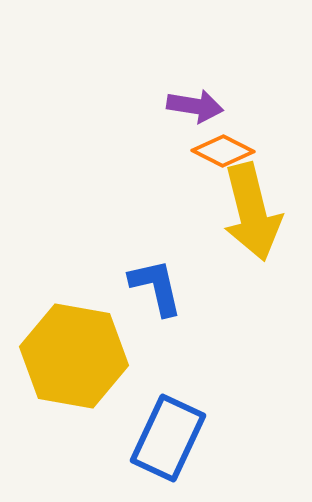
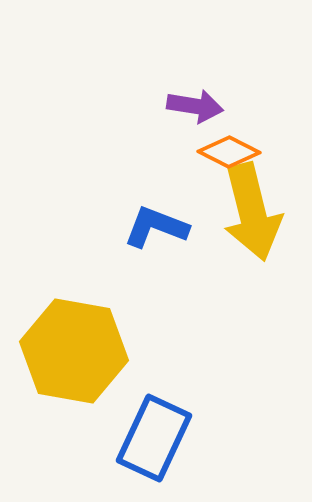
orange diamond: moved 6 px right, 1 px down
blue L-shape: moved 60 px up; rotated 56 degrees counterclockwise
yellow hexagon: moved 5 px up
blue rectangle: moved 14 px left
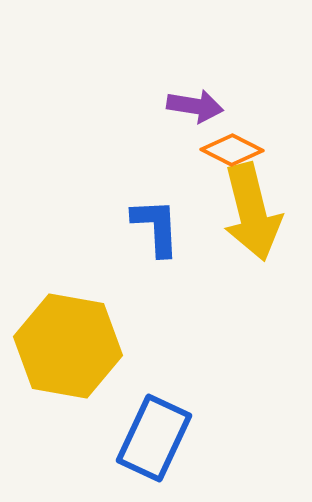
orange diamond: moved 3 px right, 2 px up
blue L-shape: rotated 66 degrees clockwise
yellow hexagon: moved 6 px left, 5 px up
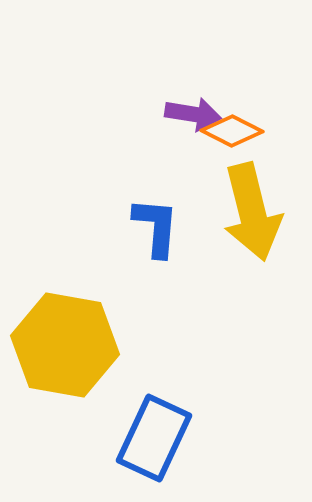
purple arrow: moved 2 px left, 8 px down
orange diamond: moved 19 px up
blue L-shape: rotated 8 degrees clockwise
yellow hexagon: moved 3 px left, 1 px up
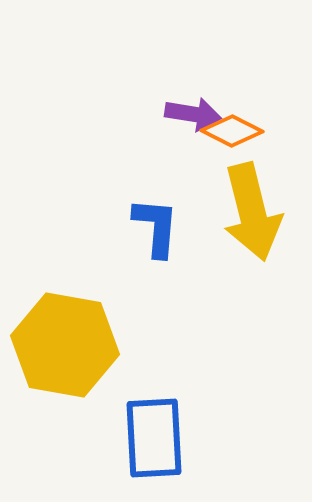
blue rectangle: rotated 28 degrees counterclockwise
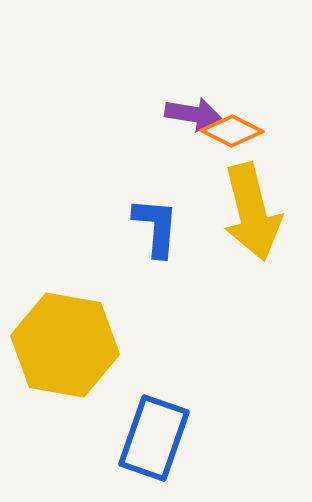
blue rectangle: rotated 22 degrees clockwise
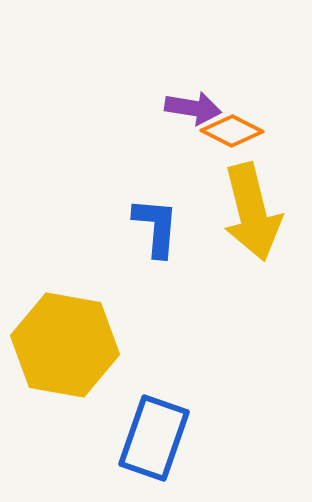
purple arrow: moved 6 px up
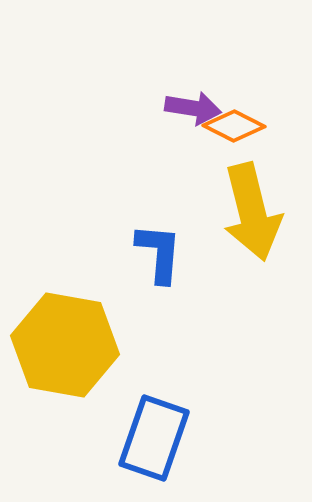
orange diamond: moved 2 px right, 5 px up
blue L-shape: moved 3 px right, 26 px down
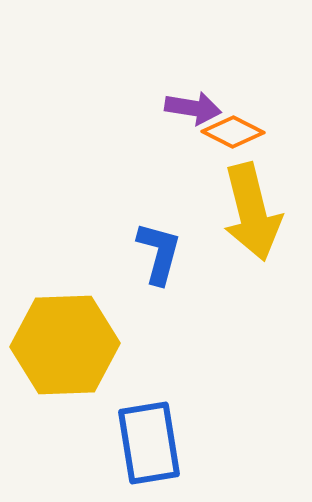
orange diamond: moved 1 px left, 6 px down
blue L-shape: rotated 10 degrees clockwise
yellow hexagon: rotated 12 degrees counterclockwise
blue rectangle: moved 5 px left, 5 px down; rotated 28 degrees counterclockwise
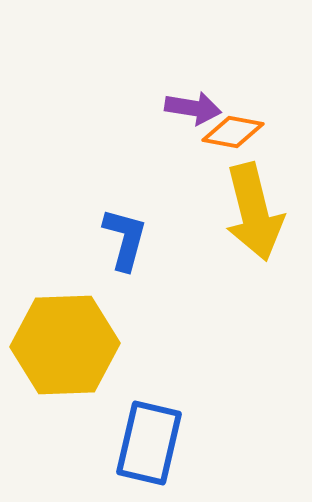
orange diamond: rotated 16 degrees counterclockwise
yellow arrow: moved 2 px right
blue L-shape: moved 34 px left, 14 px up
blue rectangle: rotated 22 degrees clockwise
